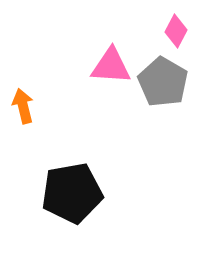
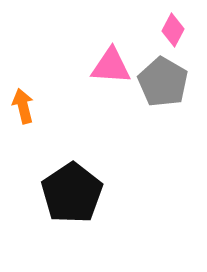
pink diamond: moved 3 px left, 1 px up
black pentagon: rotated 24 degrees counterclockwise
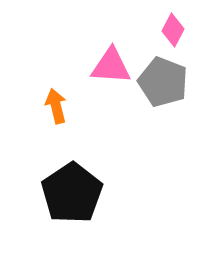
gray pentagon: rotated 9 degrees counterclockwise
orange arrow: moved 33 px right
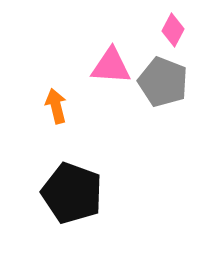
black pentagon: rotated 18 degrees counterclockwise
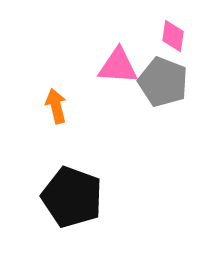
pink diamond: moved 6 px down; rotated 20 degrees counterclockwise
pink triangle: moved 7 px right
black pentagon: moved 4 px down
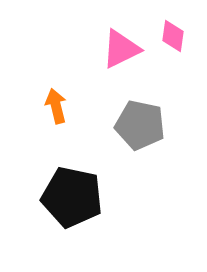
pink triangle: moved 3 px right, 17 px up; rotated 30 degrees counterclockwise
gray pentagon: moved 23 px left, 43 px down; rotated 9 degrees counterclockwise
black pentagon: rotated 8 degrees counterclockwise
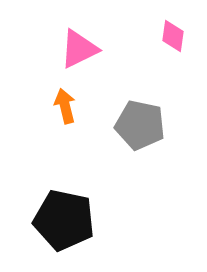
pink triangle: moved 42 px left
orange arrow: moved 9 px right
black pentagon: moved 8 px left, 23 px down
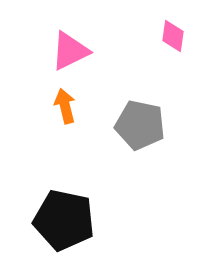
pink triangle: moved 9 px left, 2 px down
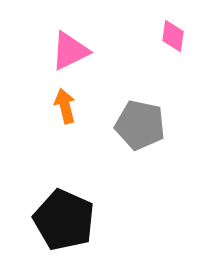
black pentagon: rotated 12 degrees clockwise
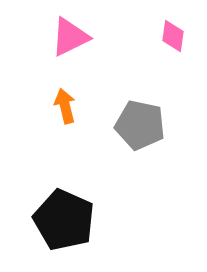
pink triangle: moved 14 px up
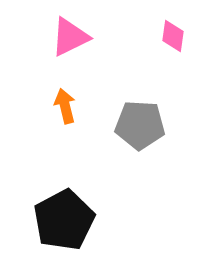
gray pentagon: rotated 9 degrees counterclockwise
black pentagon: rotated 20 degrees clockwise
